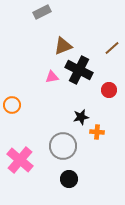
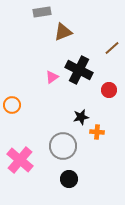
gray rectangle: rotated 18 degrees clockwise
brown triangle: moved 14 px up
pink triangle: rotated 24 degrees counterclockwise
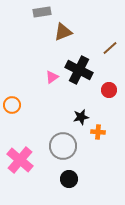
brown line: moved 2 px left
orange cross: moved 1 px right
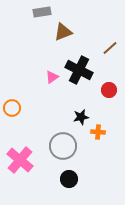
orange circle: moved 3 px down
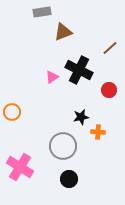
orange circle: moved 4 px down
pink cross: moved 7 px down; rotated 8 degrees counterclockwise
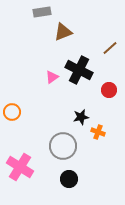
orange cross: rotated 16 degrees clockwise
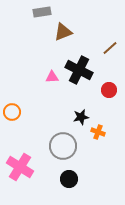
pink triangle: rotated 32 degrees clockwise
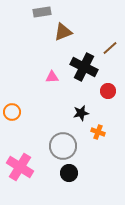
black cross: moved 5 px right, 3 px up
red circle: moved 1 px left, 1 px down
black star: moved 4 px up
black circle: moved 6 px up
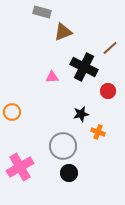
gray rectangle: rotated 24 degrees clockwise
black star: moved 1 px down
pink cross: rotated 28 degrees clockwise
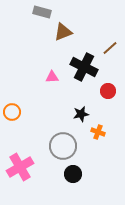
black circle: moved 4 px right, 1 px down
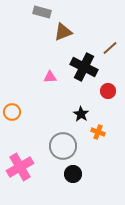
pink triangle: moved 2 px left
black star: rotated 28 degrees counterclockwise
